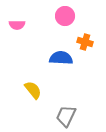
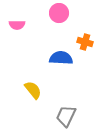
pink circle: moved 6 px left, 3 px up
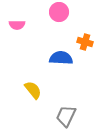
pink circle: moved 1 px up
